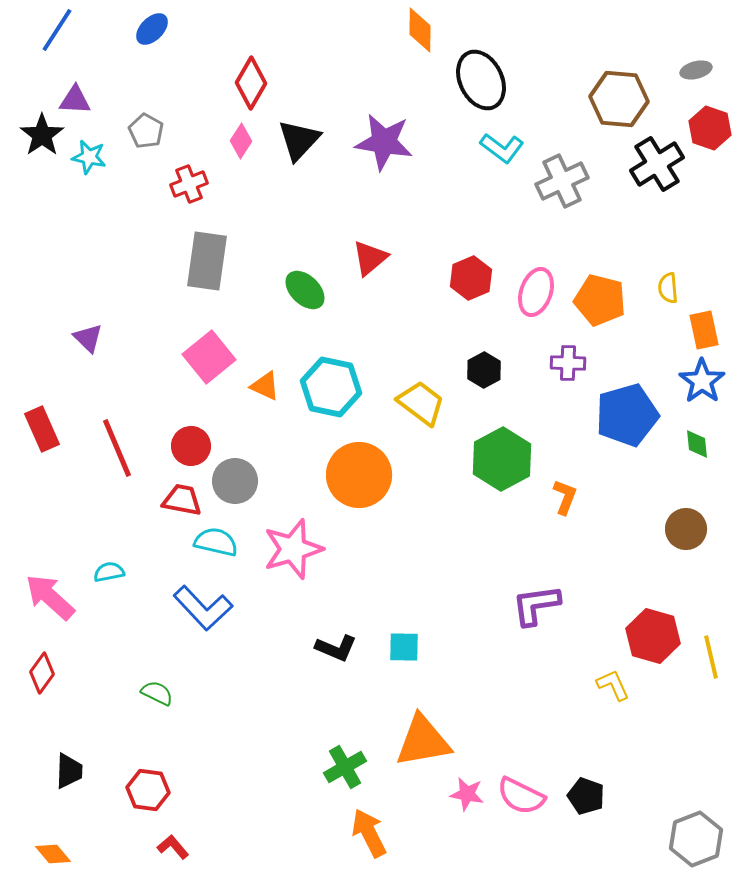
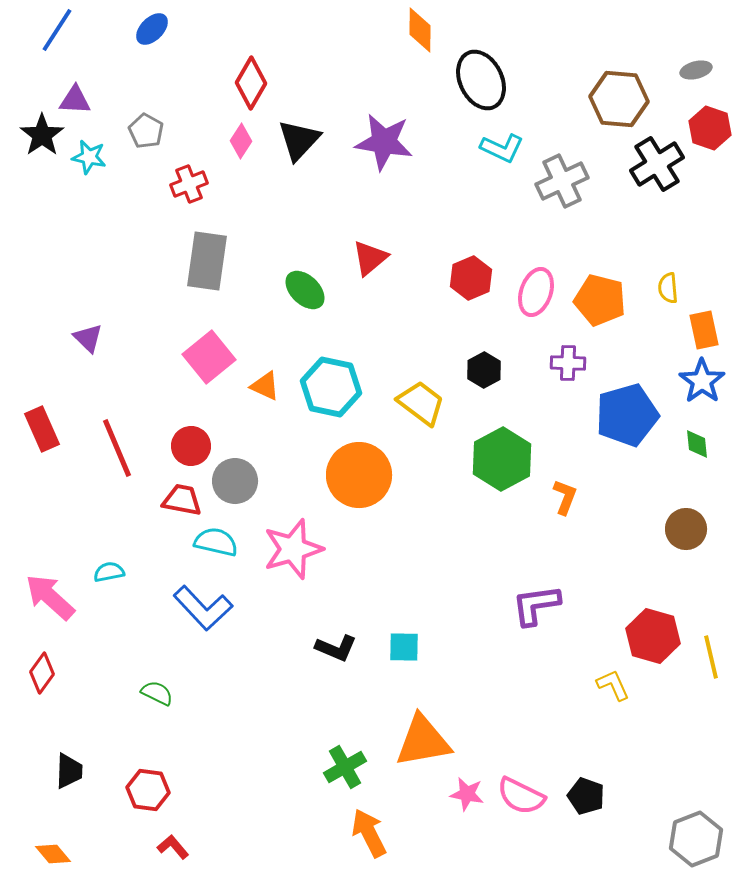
cyan L-shape at (502, 148): rotated 12 degrees counterclockwise
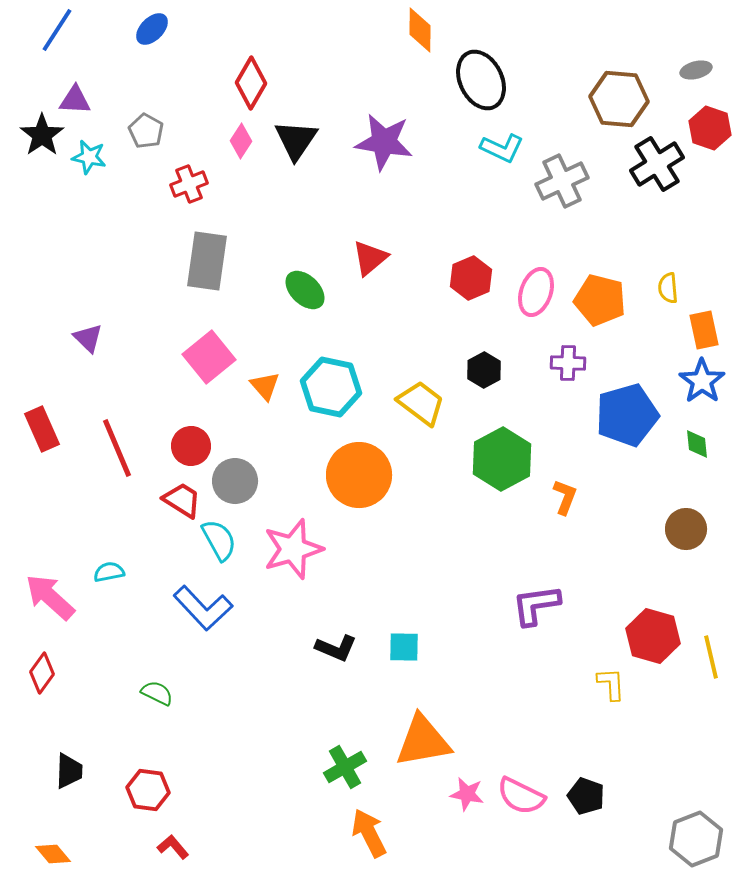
black triangle at (299, 140): moved 3 px left; rotated 9 degrees counterclockwise
orange triangle at (265, 386): rotated 24 degrees clockwise
red trapezoid at (182, 500): rotated 21 degrees clockwise
cyan semicircle at (216, 542): moved 3 px right, 2 px up; rotated 48 degrees clockwise
yellow L-shape at (613, 685): moved 2 px left, 1 px up; rotated 21 degrees clockwise
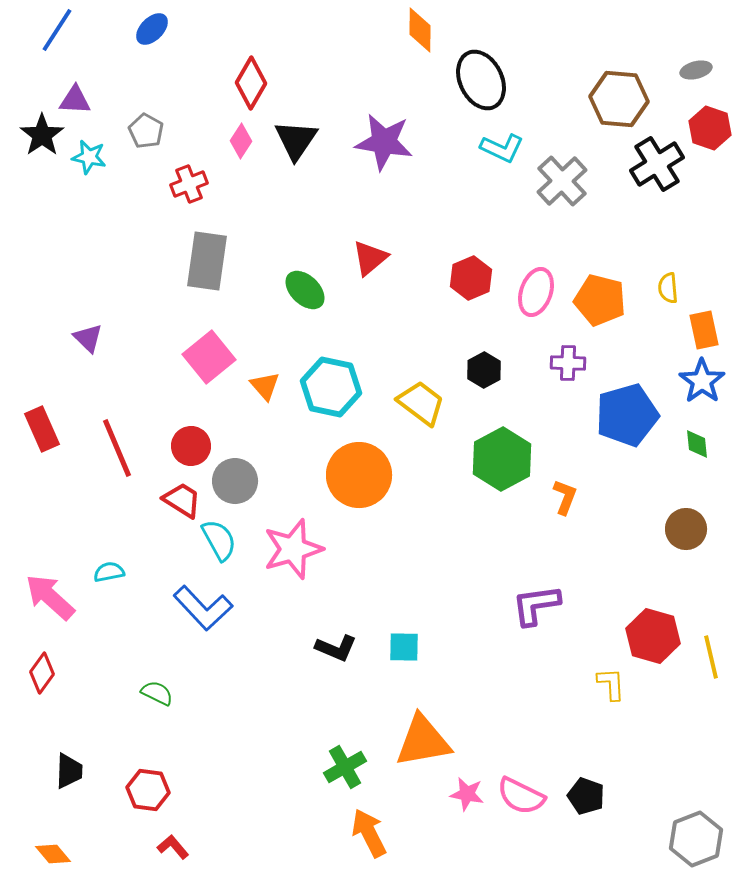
gray cross at (562, 181): rotated 18 degrees counterclockwise
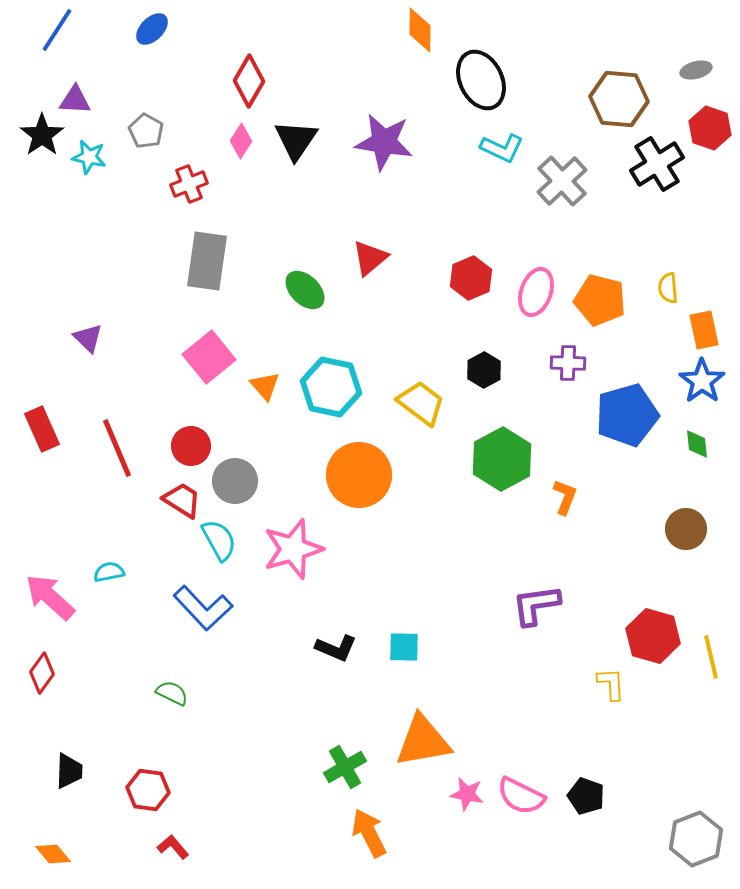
red diamond at (251, 83): moved 2 px left, 2 px up
green semicircle at (157, 693): moved 15 px right
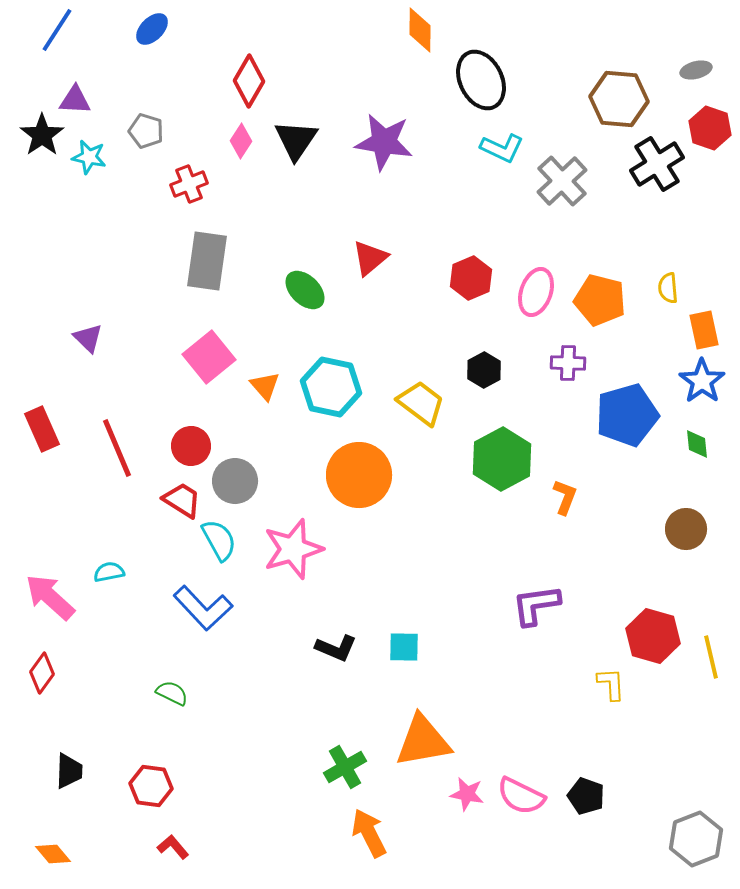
gray pentagon at (146, 131): rotated 12 degrees counterclockwise
red hexagon at (148, 790): moved 3 px right, 4 px up
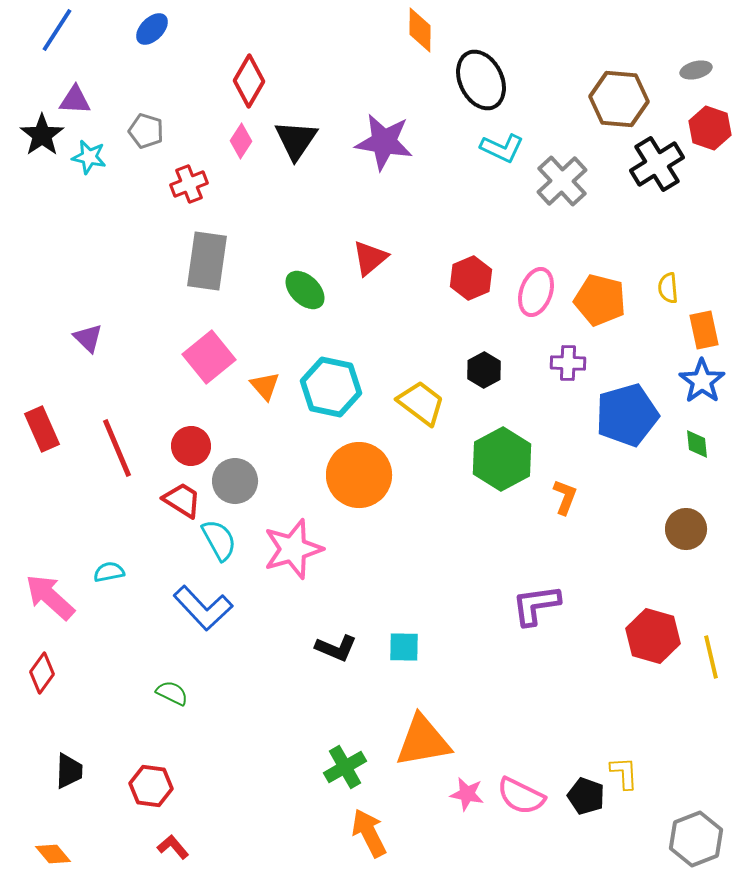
yellow L-shape at (611, 684): moved 13 px right, 89 px down
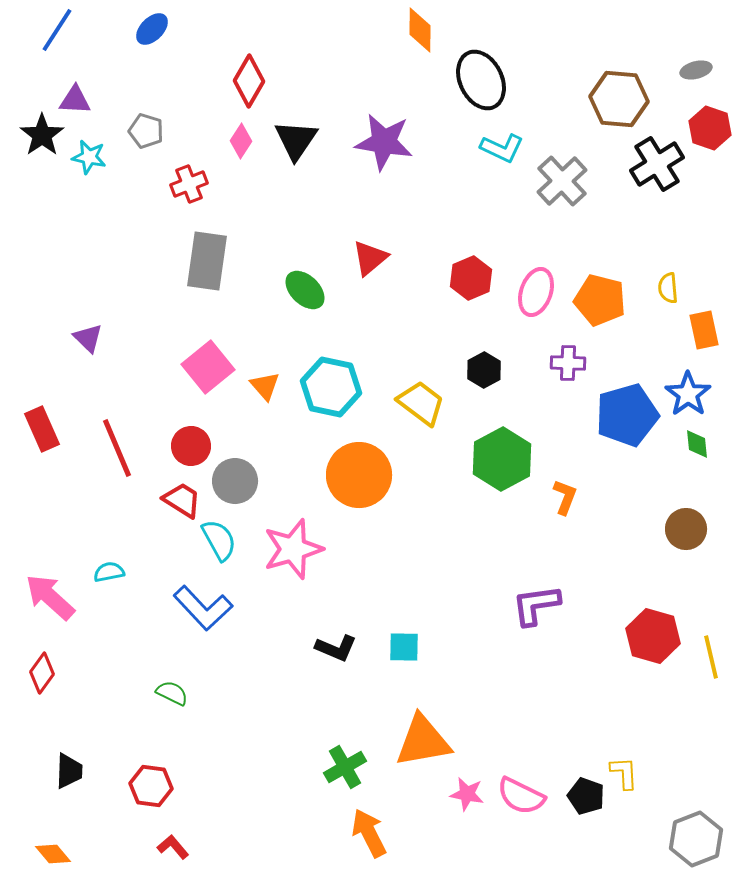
pink square at (209, 357): moved 1 px left, 10 px down
blue star at (702, 381): moved 14 px left, 13 px down
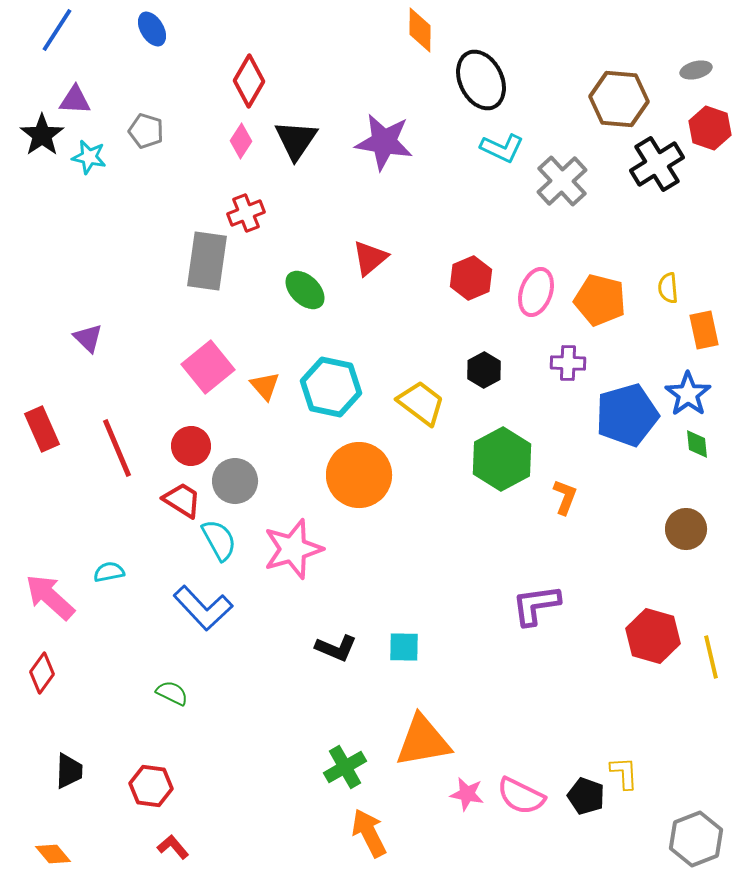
blue ellipse at (152, 29): rotated 76 degrees counterclockwise
red cross at (189, 184): moved 57 px right, 29 px down
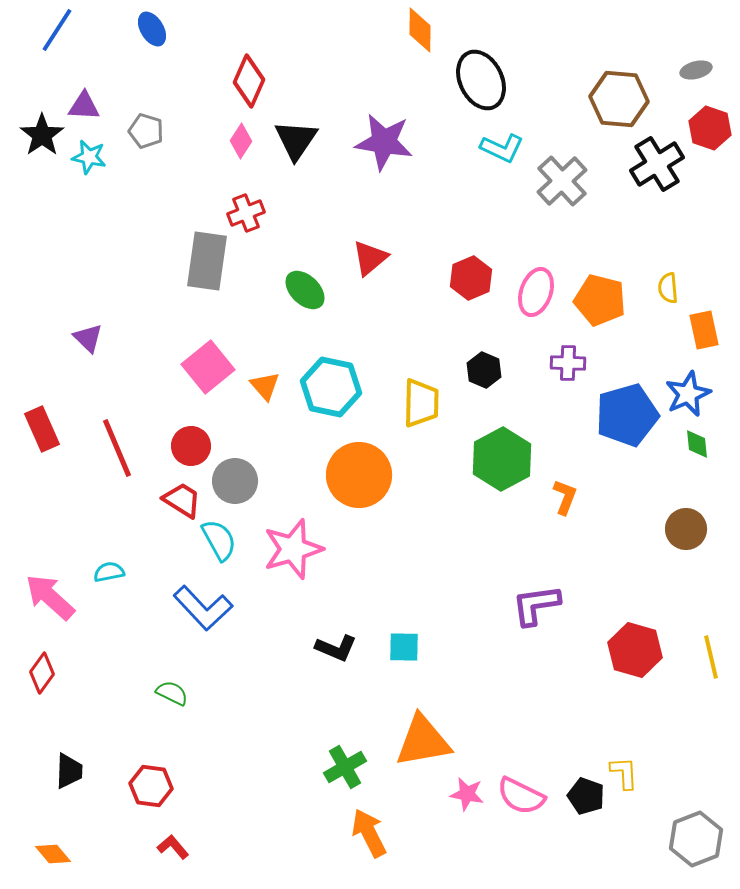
red diamond at (249, 81): rotated 6 degrees counterclockwise
purple triangle at (75, 100): moved 9 px right, 6 px down
black hexagon at (484, 370): rotated 8 degrees counterclockwise
blue star at (688, 394): rotated 12 degrees clockwise
yellow trapezoid at (421, 403): rotated 54 degrees clockwise
red hexagon at (653, 636): moved 18 px left, 14 px down
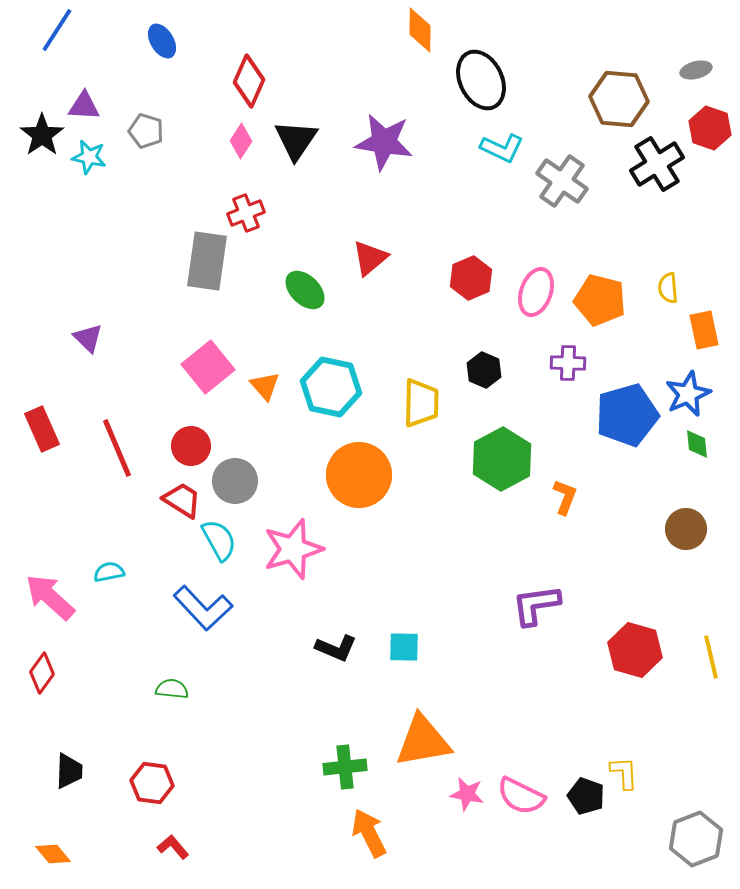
blue ellipse at (152, 29): moved 10 px right, 12 px down
gray cross at (562, 181): rotated 12 degrees counterclockwise
green semicircle at (172, 693): moved 4 px up; rotated 20 degrees counterclockwise
green cross at (345, 767): rotated 24 degrees clockwise
red hexagon at (151, 786): moved 1 px right, 3 px up
